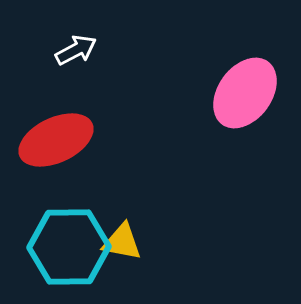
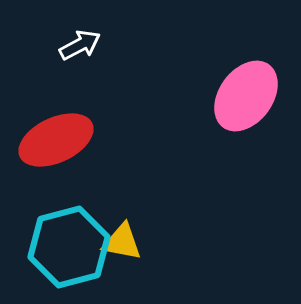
white arrow: moved 4 px right, 5 px up
pink ellipse: moved 1 px right, 3 px down
cyan hexagon: rotated 14 degrees counterclockwise
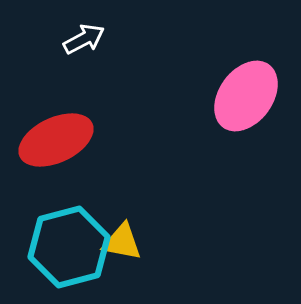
white arrow: moved 4 px right, 6 px up
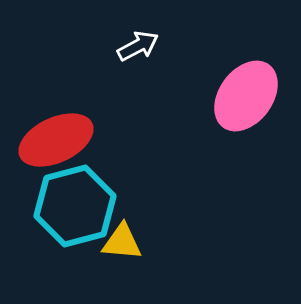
white arrow: moved 54 px right, 7 px down
yellow triangle: rotated 6 degrees counterclockwise
cyan hexagon: moved 6 px right, 41 px up
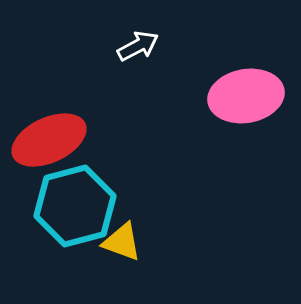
pink ellipse: rotated 44 degrees clockwise
red ellipse: moved 7 px left
yellow triangle: rotated 15 degrees clockwise
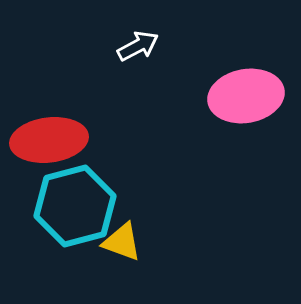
red ellipse: rotated 18 degrees clockwise
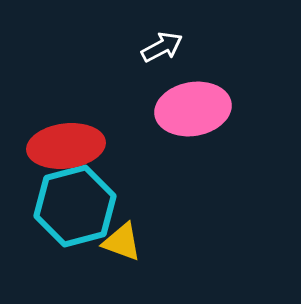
white arrow: moved 24 px right, 1 px down
pink ellipse: moved 53 px left, 13 px down
red ellipse: moved 17 px right, 6 px down
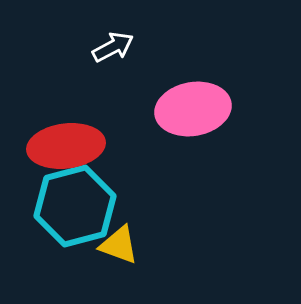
white arrow: moved 49 px left
yellow triangle: moved 3 px left, 3 px down
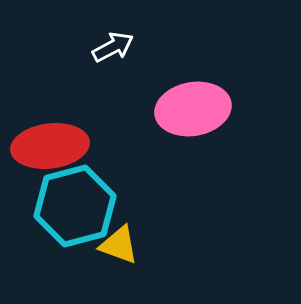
red ellipse: moved 16 px left
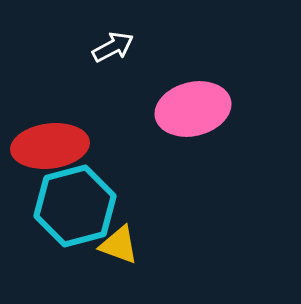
pink ellipse: rotated 4 degrees counterclockwise
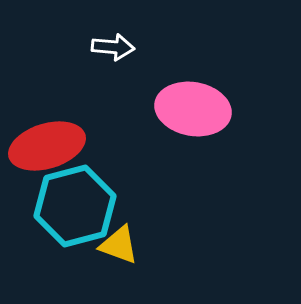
white arrow: rotated 33 degrees clockwise
pink ellipse: rotated 24 degrees clockwise
red ellipse: moved 3 px left; rotated 10 degrees counterclockwise
